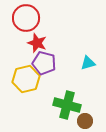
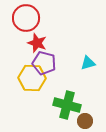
yellow hexagon: moved 6 px right, 1 px up; rotated 16 degrees clockwise
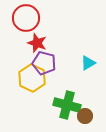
cyan triangle: rotated 14 degrees counterclockwise
yellow hexagon: rotated 24 degrees clockwise
brown circle: moved 5 px up
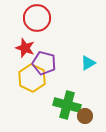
red circle: moved 11 px right
red star: moved 12 px left, 5 px down
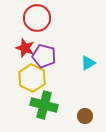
purple pentagon: moved 7 px up
green cross: moved 23 px left
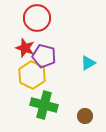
yellow hexagon: moved 3 px up
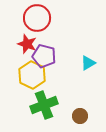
red star: moved 2 px right, 4 px up
green cross: rotated 36 degrees counterclockwise
brown circle: moved 5 px left
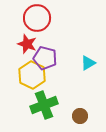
purple pentagon: moved 1 px right, 2 px down
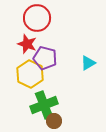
yellow hexagon: moved 2 px left, 1 px up
brown circle: moved 26 px left, 5 px down
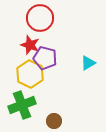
red circle: moved 3 px right
red star: moved 3 px right, 1 px down
green cross: moved 22 px left
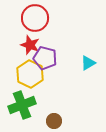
red circle: moved 5 px left
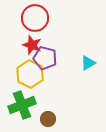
red star: moved 2 px right
brown circle: moved 6 px left, 2 px up
